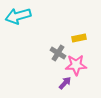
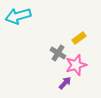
yellow rectangle: rotated 24 degrees counterclockwise
pink star: rotated 15 degrees counterclockwise
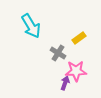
cyan arrow: moved 13 px right, 10 px down; rotated 105 degrees counterclockwise
pink star: moved 6 px down; rotated 15 degrees clockwise
purple arrow: rotated 24 degrees counterclockwise
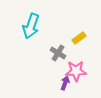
cyan arrow: rotated 50 degrees clockwise
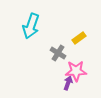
purple arrow: moved 3 px right
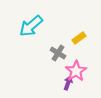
cyan arrow: rotated 30 degrees clockwise
pink star: rotated 30 degrees counterclockwise
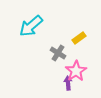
purple arrow: rotated 24 degrees counterclockwise
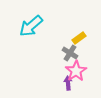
gray cross: moved 12 px right
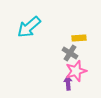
cyan arrow: moved 2 px left, 1 px down
yellow rectangle: rotated 32 degrees clockwise
pink star: rotated 15 degrees clockwise
